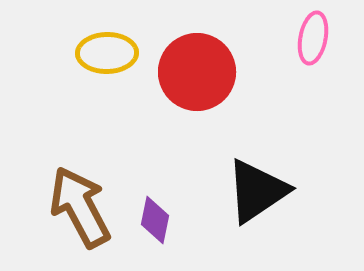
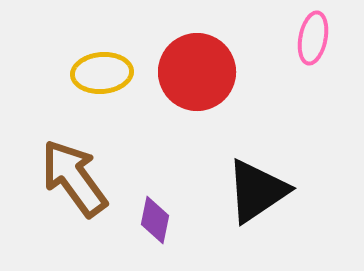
yellow ellipse: moved 5 px left, 20 px down; rotated 4 degrees counterclockwise
brown arrow: moved 6 px left, 29 px up; rotated 8 degrees counterclockwise
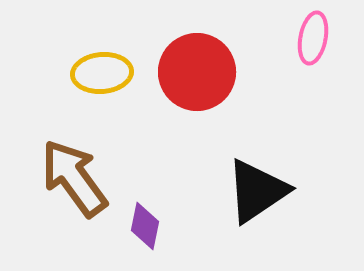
purple diamond: moved 10 px left, 6 px down
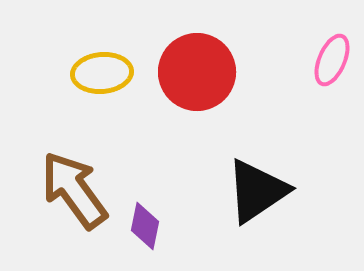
pink ellipse: moved 19 px right, 22 px down; rotated 12 degrees clockwise
brown arrow: moved 12 px down
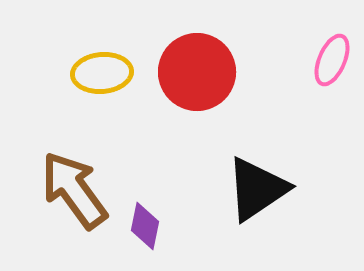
black triangle: moved 2 px up
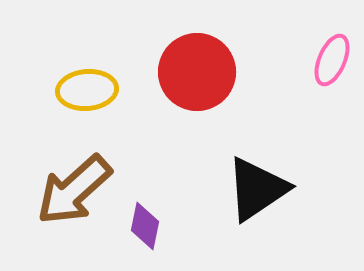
yellow ellipse: moved 15 px left, 17 px down
brown arrow: rotated 96 degrees counterclockwise
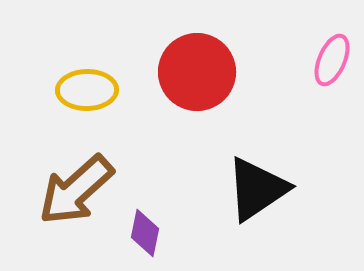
yellow ellipse: rotated 4 degrees clockwise
brown arrow: moved 2 px right
purple diamond: moved 7 px down
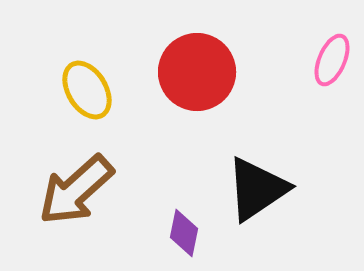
yellow ellipse: rotated 60 degrees clockwise
purple diamond: moved 39 px right
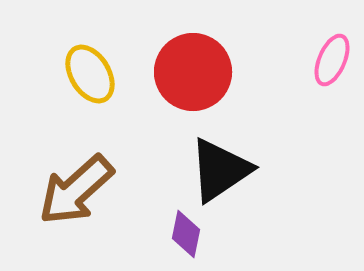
red circle: moved 4 px left
yellow ellipse: moved 3 px right, 16 px up
black triangle: moved 37 px left, 19 px up
purple diamond: moved 2 px right, 1 px down
